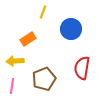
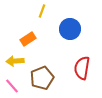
yellow line: moved 1 px left, 1 px up
blue circle: moved 1 px left
brown pentagon: moved 2 px left, 1 px up
pink line: rotated 49 degrees counterclockwise
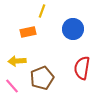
blue circle: moved 3 px right
orange rectangle: moved 7 px up; rotated 21 degrees clockwise
yellow arrow: moved 2 px right
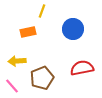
red semicircle: rotated 70 degrees clockwise
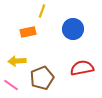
pink line: moved 1 px left, 1 px up; rotated 14 degrees counterclockwise
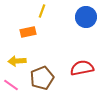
blue circle: moved 13 px right, 12 px up
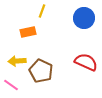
blue circle: moved 2 px left, 1 px down
red semicircle: moved 4 px right, 6 px up; rotated 35 degrees clockwise
brown pentagon: moved 1 px left, 7 px up; rotated 25 degrees counterclockwise
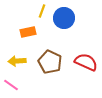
blue circle: moved 20 px left
brown pentagon: moved 9 px right, 9 px up
